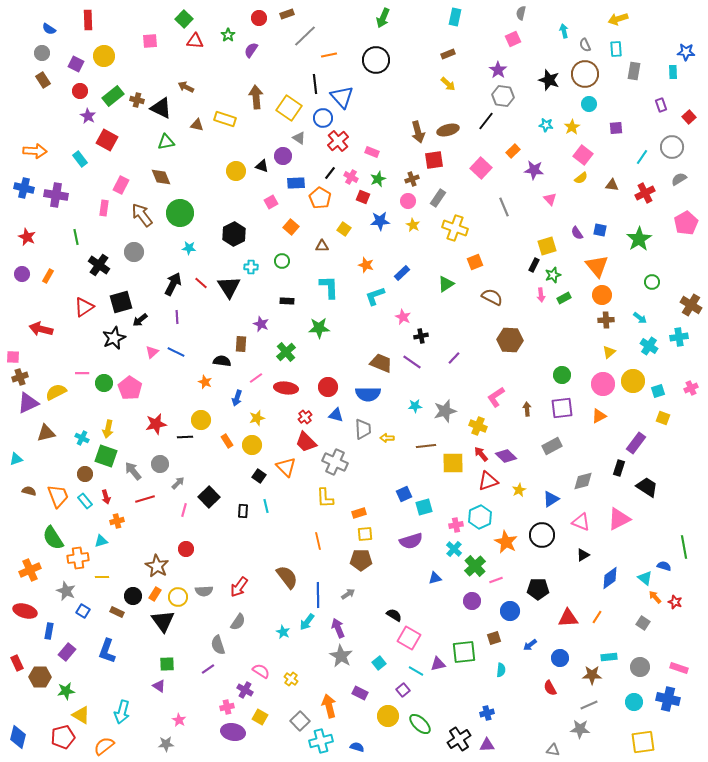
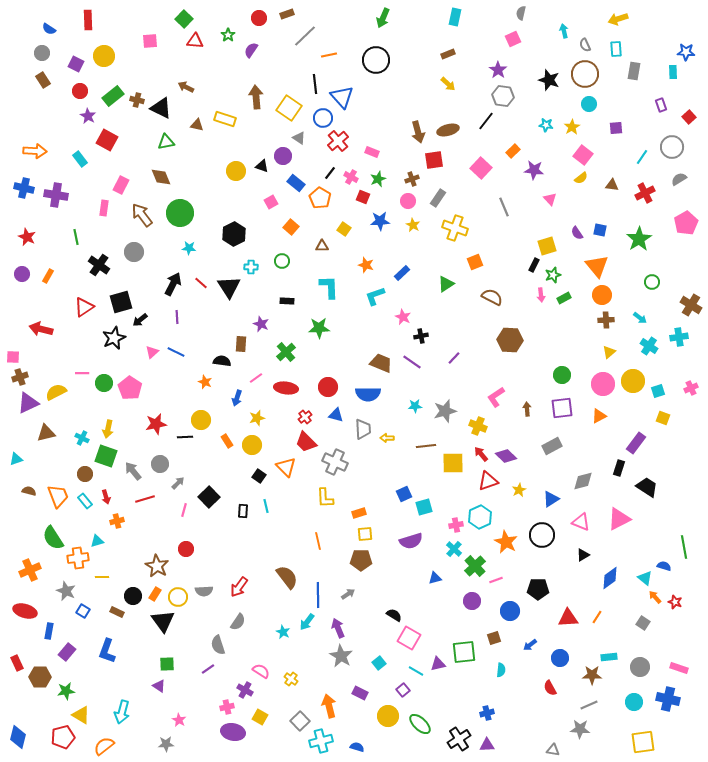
blue rectangle at (296, 183): rotated 42 degrees clockwise
cyan triangle at (101, 541): moved 4 px left
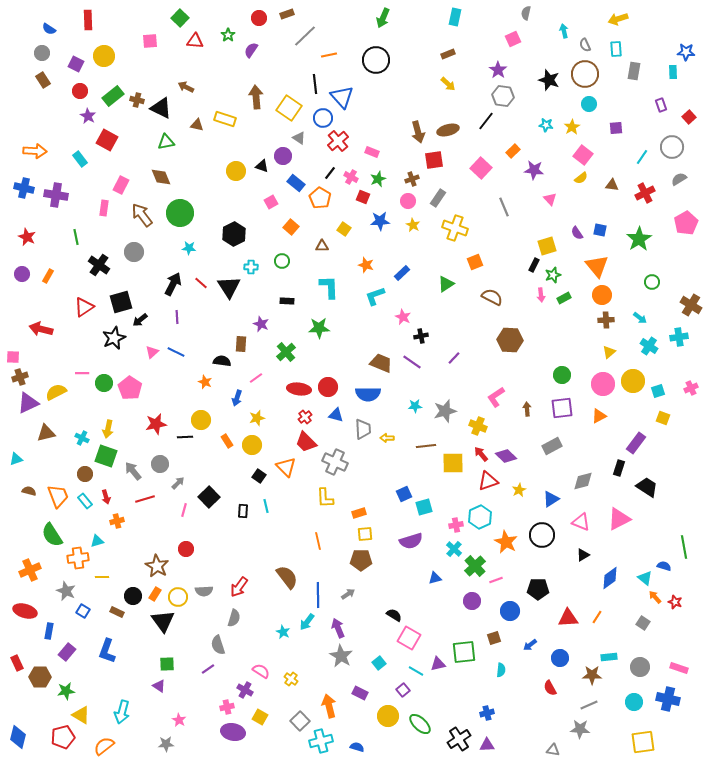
gray semicircle at (521, 13): moved 5 px right
green square at (184, 19): moved 4 px left, 1 px up
red ellipse at (286, 388): moved 13 px right, 1 px down
green semicircle at (53, 538): moved 1 px left, 3 px up
gray semicircle at (238, 622): moved 4 px left, 4 px up; rotated 18 degrees counterclockwise
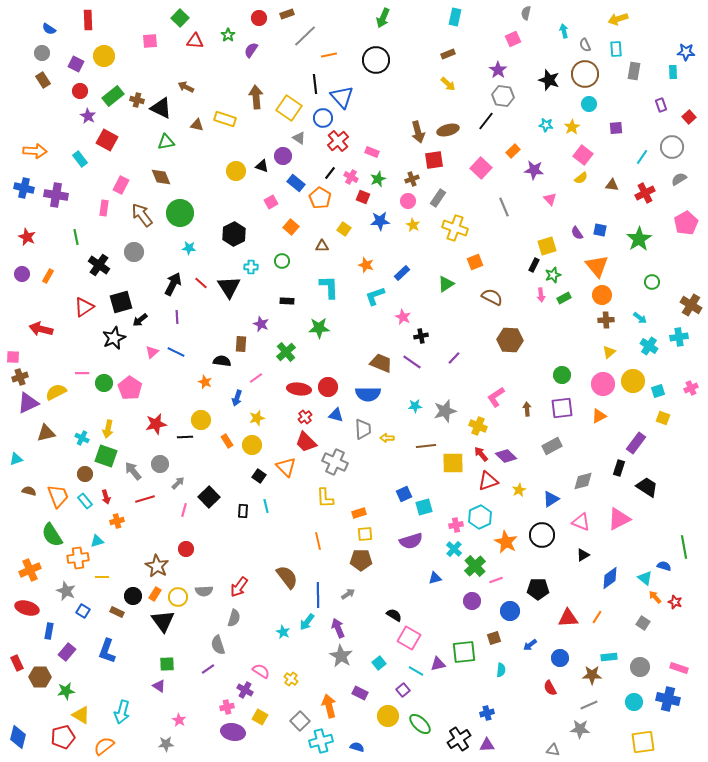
red ellipse at (25, 611): moved 2 px right, 3 px up
